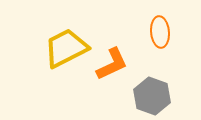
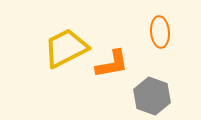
orange L-shape: rotated 15 degrees clockwise
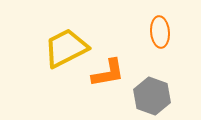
orange L-shape: moved 4 px left, 9 px down
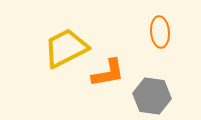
gray hexagon: rotated 12 degrees counterclockwise
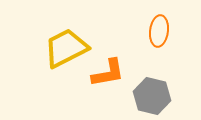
orange ellipse: moved 1 px left, 1 px up; rotated 12 degrees clockwise
gray hexagon: rotated 6 degrees clockwise
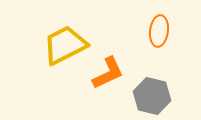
yellow trapezoid: moved 1 px left, 3 px up
orange L-shape: rotated 15 degrees counterclockwise
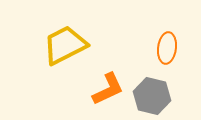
orange ellipse: moved 8 px right, 17 px down
orange L-shape: moved 16 px down
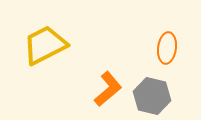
yellow trapezoid: moved 20 px left
orange L-shape: rotated 15 degrees counterclockwise
